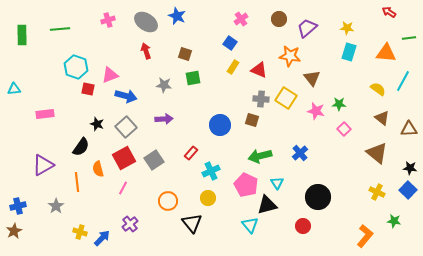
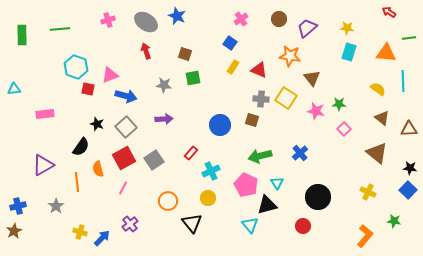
cyan line at (403, 81): rotated 30 degrees counterclockwise
yellow cross at (377, 192): moved 9 px left
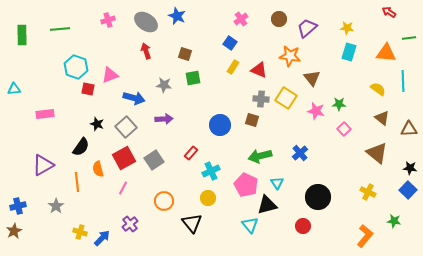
blue arrow at (126, 96): moved 8 px right, 2 px down
orange circle at (168, 201): moved 4 px left
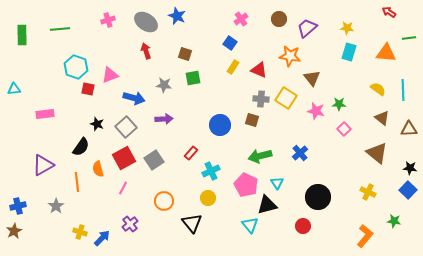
cyan line at (403, 81): moved 9 px down
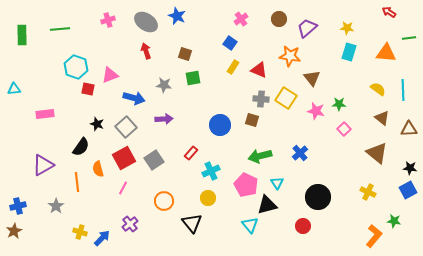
blue square at (408, 190): rotated 18 degrees clockwise
orange L-shape at (365, 236): moved 9 px right
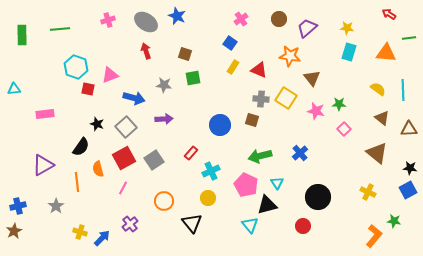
red arrow at (389, 12): moved 2 px down
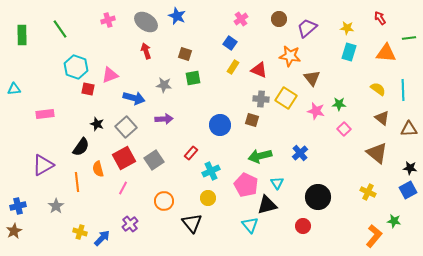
red arrow at (389, 14): moved 9 px left, 4 px down; rotated 24 degrees clockwise
green line at (60, 29): rotated 60 degrees clockwise
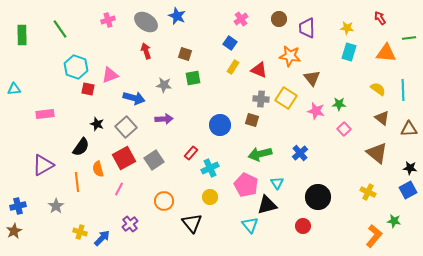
purple trapezoid at (307, 28): rotated 50 degrees counterclockwise
green arrow at (260, 156): moved 2 px up
cyan cross at (211, 171): moved 1 px left, 3 px up
pink line at (123, 188): moved 4 px left, 1 px down
yellow circle at (208, 198): moved 2 px right, 1 px up
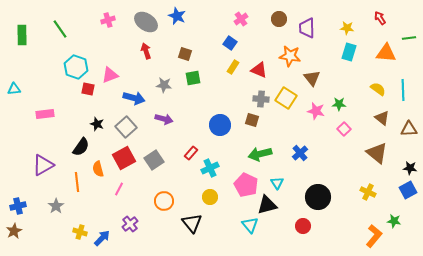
purple arrow at (164, 119): rotated 18 degrees clockwise
